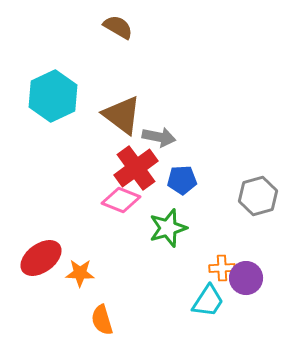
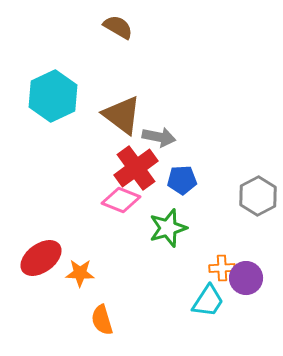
gray hexagon: rotated 12 degrees counterclockwise
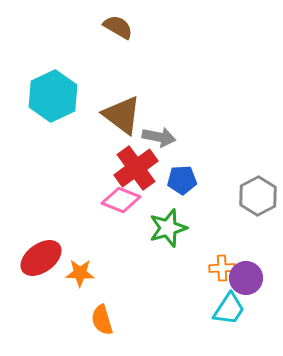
cyan trapezoid: moved 21 px right, 8 px down
